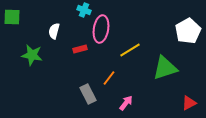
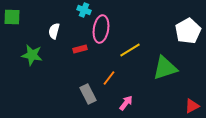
red triangle: moved 3 px right, 3 px down
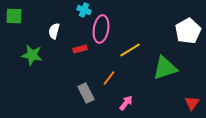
green square: moved 2 px right, 1 px up
gray rectangle: moved 2 px left, 1 px up
red triangle: moved 3 px up; rotated 28 degrees counterclockwise
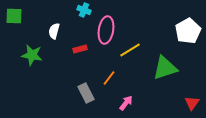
pink ellipse: moved 5 px right, 1 px down
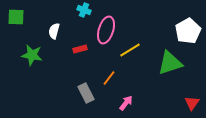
green square: moved 2 px right, 1 px down
pink ellipse: rotated 8 degrees clockwise
green triangle: moved 5 px right, 5 px up
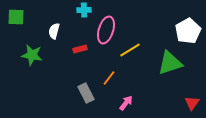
cyan cross: rotated 24 degrees counterclockwise
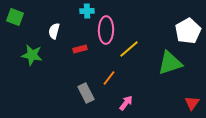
cyan cross: moved 3 px right, 1 px down
green square: moved 1 px left; rotated 18 degrees clockwise
pink ellipse: rotated 16 degrees counterclockwise
yellow line: moved 1 px left, 1 px up; rotated 10 degrees counterclockwise
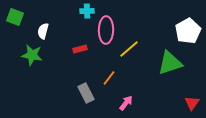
white semicircle: moved 11 px left
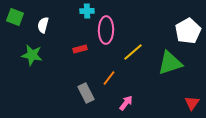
white semicircle: moved 6 px up
yellow line: moved 4 px right, 3 px down
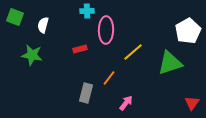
gray rectangle: rotated 42 degrees clockwise
